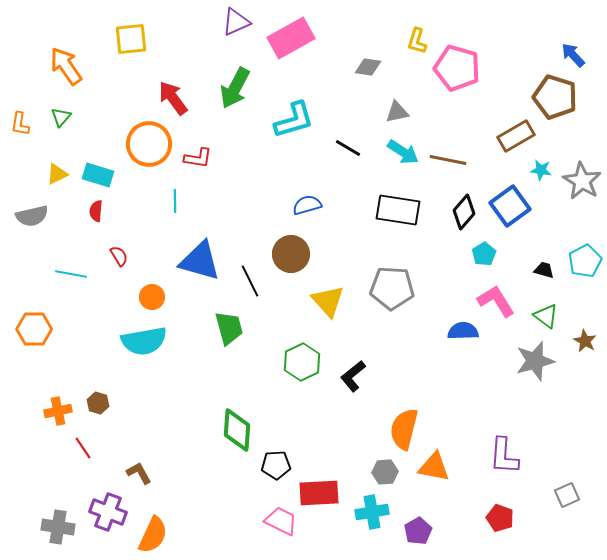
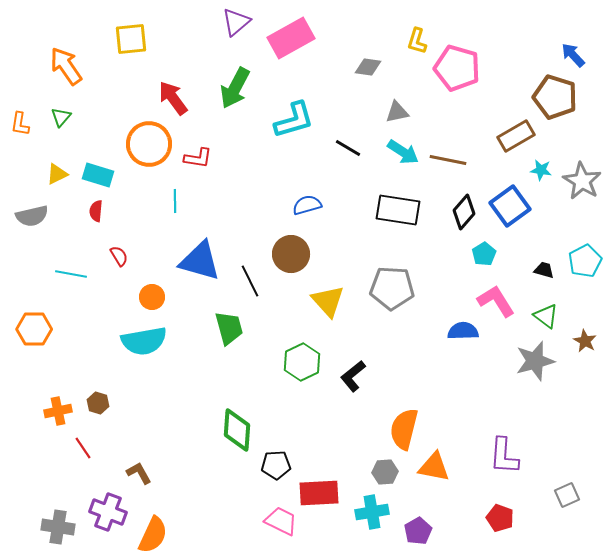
purple triangle at (236, 22): rotated 16 degrees counterclockwise
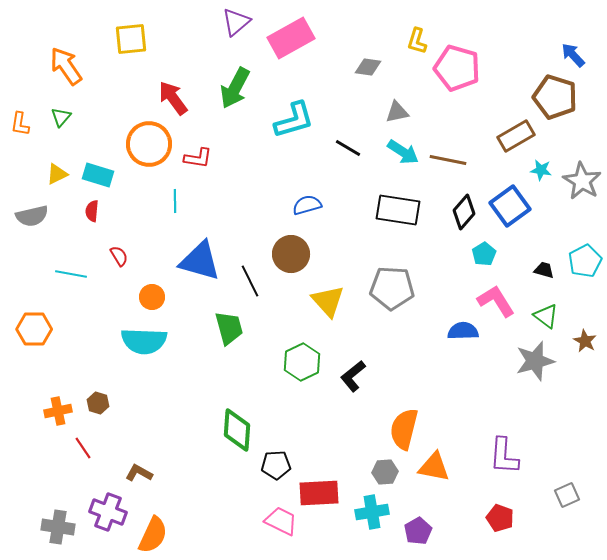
red semicircle at (96, 211): moved 4 px left
cyan semicircle at (144, 341): rotated 12 degrees clockwise
brown L-shape at (139, 473): rotated 32 degrees counterclockwise
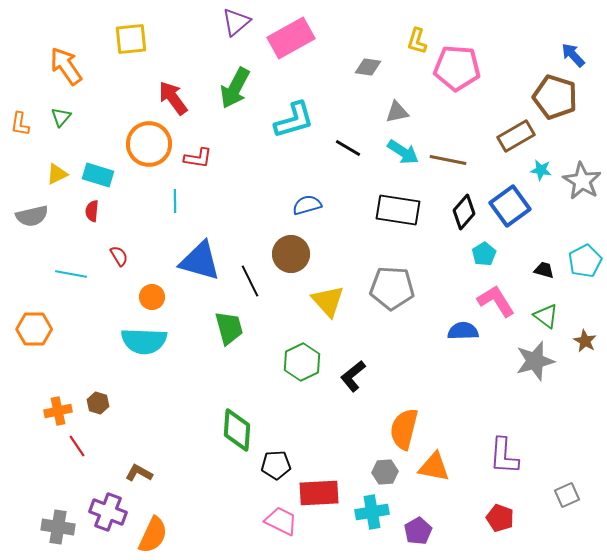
pink pentagon at (457, 68): rotated 12 degrees counterclockwise
red line at (83, 448): moved 6 px left, 2 px up
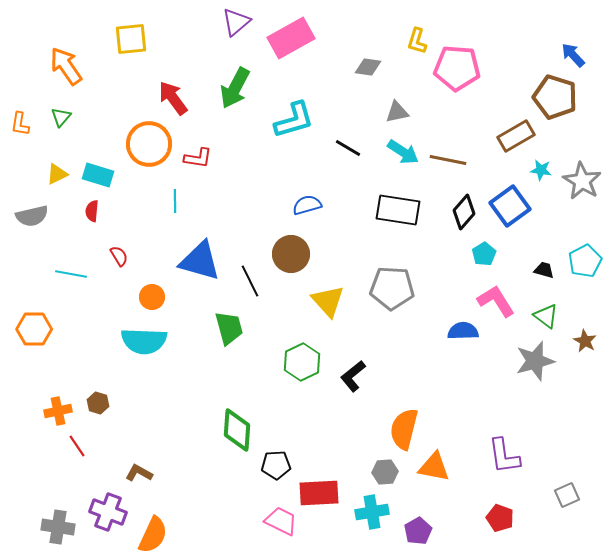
purple L-shape at (504, 456): rotated 12 degrees counterclockwise
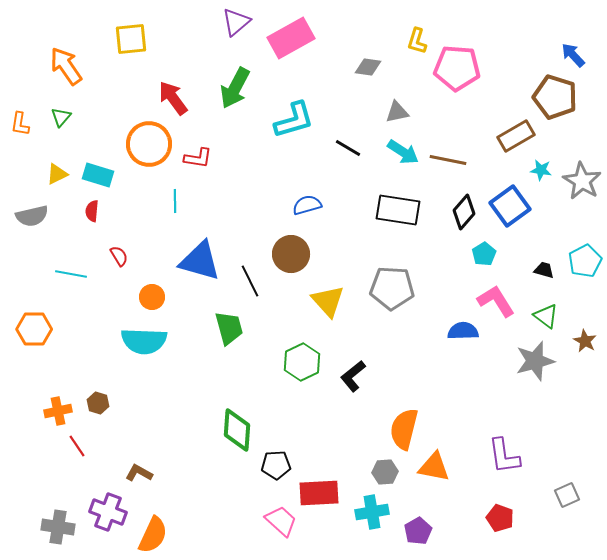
pink trapezoid at (281, 521): rotated 16 degrees clockwise
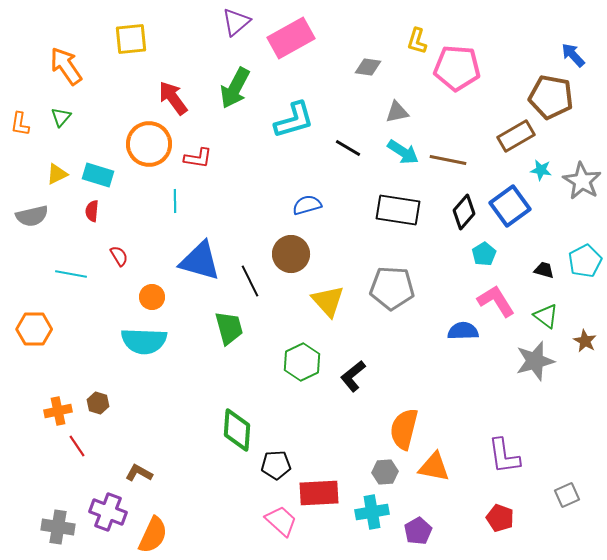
brown pentagon at (555, 97): moved 4 px left; rotated 6 degrees counterclockwise
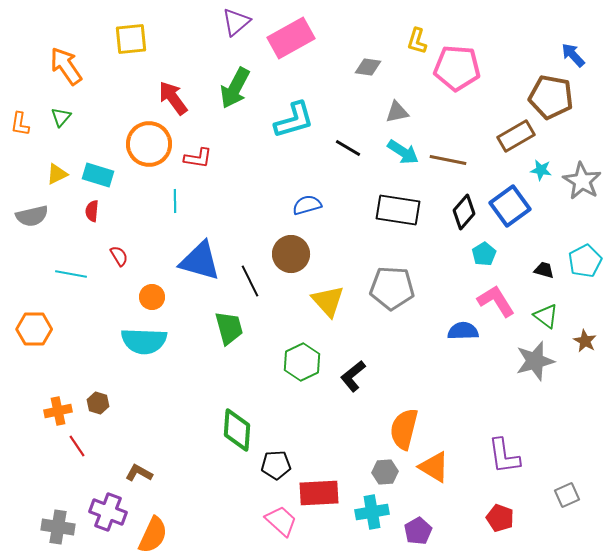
orange triangle at (434, 467): rotated 20 degrees clockwise
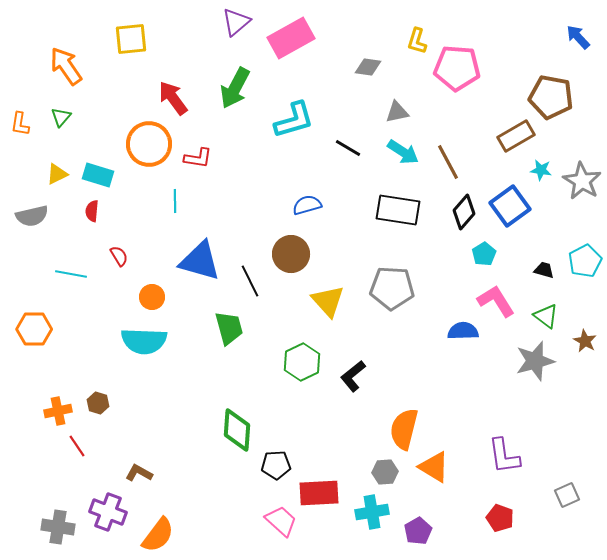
blue arrow at (573, 55): moved 5 px right, 18 px up
brown line at (448, 160): moved 2 px down; rotated 51 degrees clockwise
orange semicircle at (153, 535): moved 5 px right; rotated 12 degrees clockwise
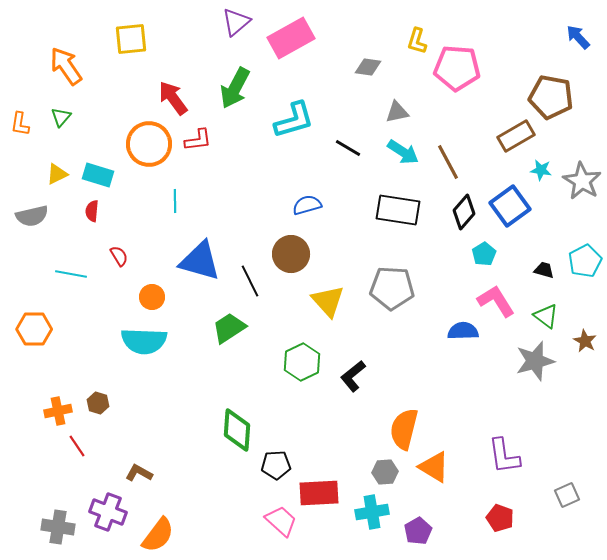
red L-shape at (198, 158): moved 18 px up; rotated 16 degrees counterclockwise
green trapezoid at (229, 328): rotated 108 degrees counterclockwise
